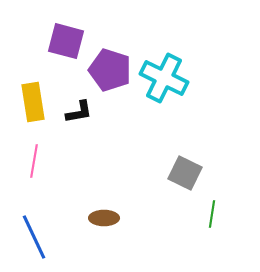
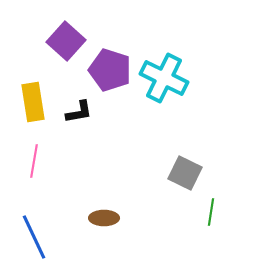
purple square: rotated 27 degrees clockwise
green line: moved 1 px left, 2 px up
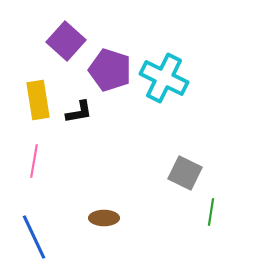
yellow rectangle: moved 5 px right, 2 px up
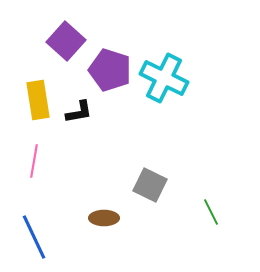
gray square: moved 35 px left, 12 px down
green line: rotated 36 degrees counterclockwise
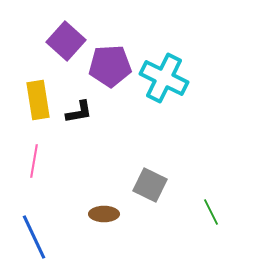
purple pentagon: moved 4 px up; rotated 21 degrees counterclockwise
brown ellipse: moved 4 px up
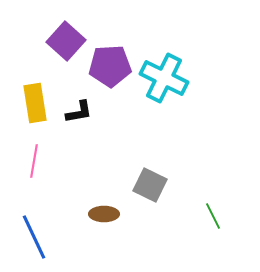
yellow rectangle: moved 3 px left, 3 px down
green line: moved 2 px right, 4 px down
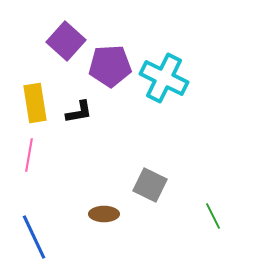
pink line: moved 5 px left, 6 px up
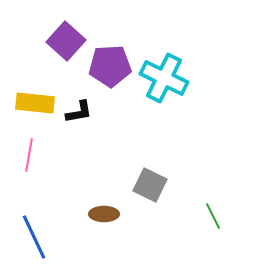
yellow rectangle: rotated 75 degrees counterclockwise
